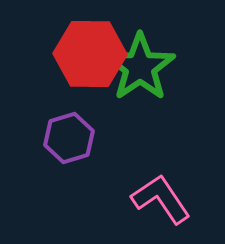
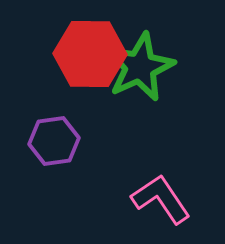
green star: rotated 10 degrees clockwise
purple hexagon: moved 15 px left, 3 px down; rotated 9 degrees clockwise
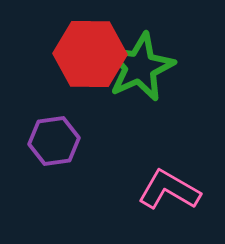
pink L-shape: moved 8 px right, 9 px up; rotated 26 degrees counterclockwise
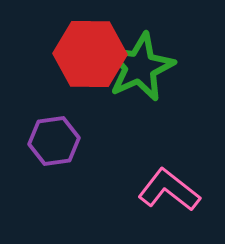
pink L-shape: rotated 8 degrees clockwise
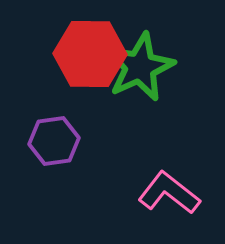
pink L-shape: moved 3 px down
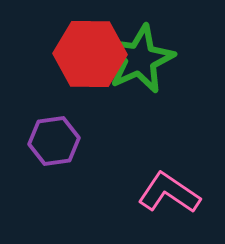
green star: moved 8 px up
pink L-shape: rotated 4 degrees counterclockwise
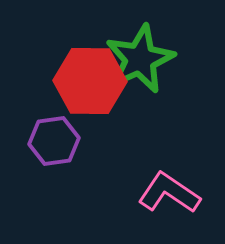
red hexagon: moved 27 px down
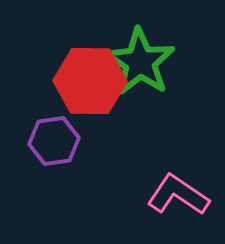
green star: moved 3 px down; rotated 14 degrees counterclockwise
pink L-shape: moved 9 px right, 2 px down
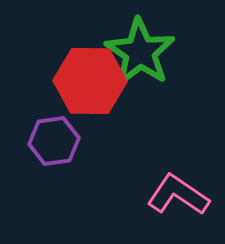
green star: moved 10 px up
